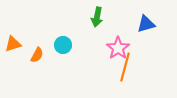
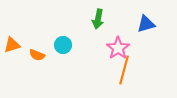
green arrow: moved 1 px right, 2 px down
orange triangle: moved 1 px left, 1 px down
orange semicircle: rotated 84 degrees clockwise
orange line: moved 1 px left, 3 px down
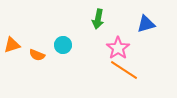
orange line: rotated 72 degrees counterclockwise
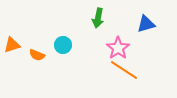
green arrow: moved 1 px up
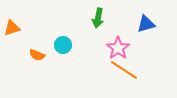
orange triangle: moved 17 px up
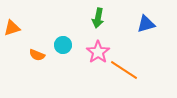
pink star: moved 20 px left, 4 px down
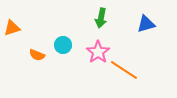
green arrow: moved 3 px right
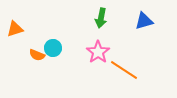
blue triangle: moved 2 px left, 3 px up
orange triangle: moved 3 px right, 1 px down
cyan circle: moved 10 px left, 3 px down
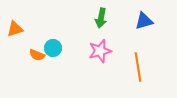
pink star: moved 2 px right, 1 px up; rotated 20 degrees clockwise
orange line: moved 14 px right, 3 px up; rotated 48 degrees clockwise
